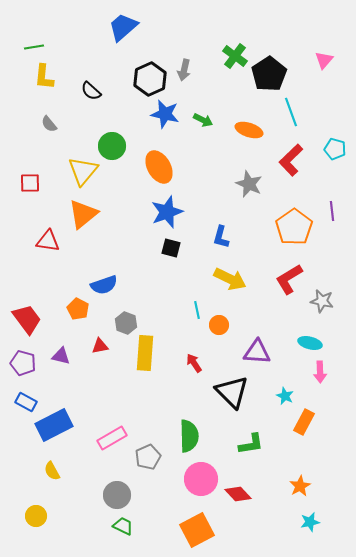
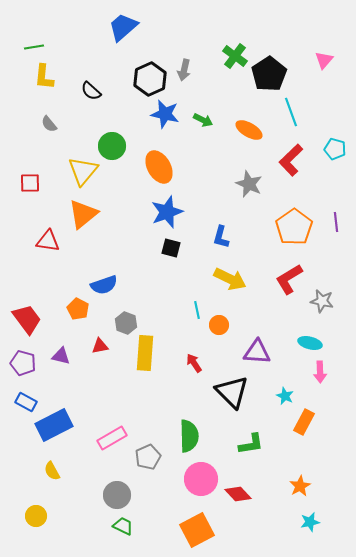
orange ellipse at (249, 130): rotated 12 degrees clockwise
purple line at (332, 211): moved 4 px right, 11 px down
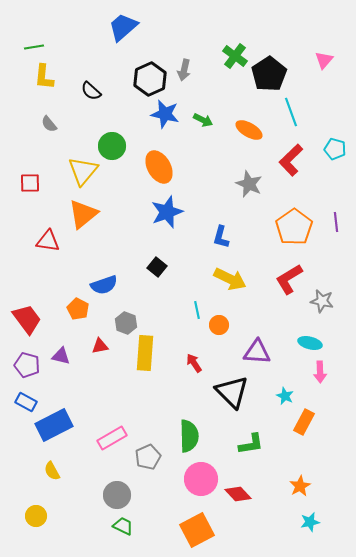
black square at (171, 248): moved 14 px left, 19 px down; rotated 24 degrees clockwise
purple pentagon at (23, 363): moved 4 px right, 2 px down
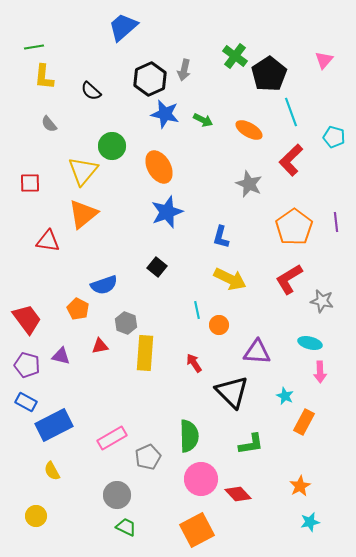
cyan pentagon at (335, 149): moved 1 px left, 12 px up
green trapezoid at (123, 526): moved 3 px right, 1 px down
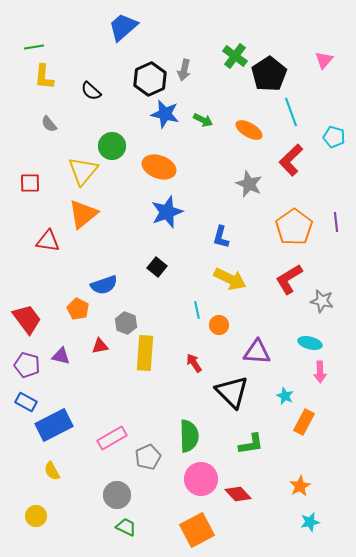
orange ellipse at (159, 167): rotated 40 degrees counterclockwise
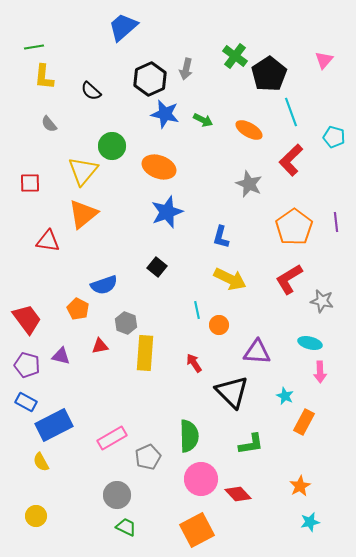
gray arrow at (184, 70): moved 2 px right, 1 px up
yellow semicircle at (52, 471): moved 11 px left, 9 px up
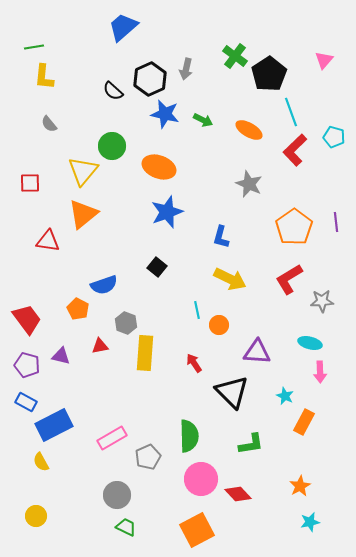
black semicircle at (91, 91): moved 22 px right
red L-shape at (291, 160): moved 4 px right, 10 px up
gray star at (322, 301): rotated 15 degrees counterclockwise
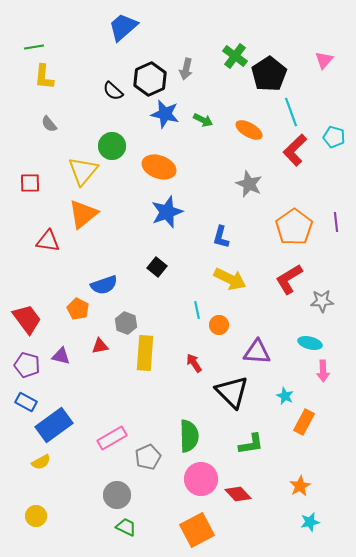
pink arrow at (320, 372): moved 3 px right, 1 px up
blue rectangle at (54, 425): rotated 9 degrees counterclockwise
yellow semicircle at (41, 462): rotated 90 degrees counterclockwise
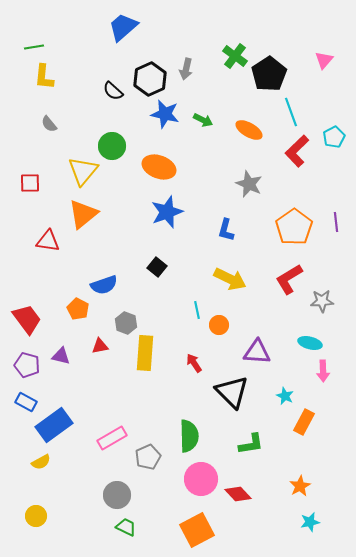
cyan pentagon at (334, 137): rotated 30 degrees clockwise
red L-shape at (295, 150): moved 2 px right, 1 px down
blue L-shape at (221, 237): moved 5 px right, 7 px up
